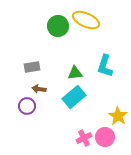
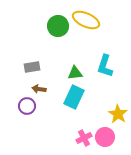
cyan rectangle: rotated 25 degrees counterclockwise
yellow star: moved 2 px up
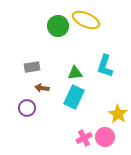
brown arrow: moved 3 px right, 1 px up
purple circle: moved 2 px down
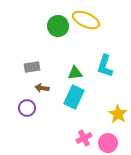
pink circle: moved 3 px right, 6 px down
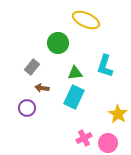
green circle: moved 17 px down
gray rectangle: rotated 42 degrees counterclockwise
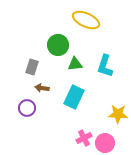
green circle: moved 2 px down
gray rectangle: rotated 21 degrees counterclockwise
green triangle: moved 9 px up
yellow star: rotated 30 degrees counterclockwise
pink circle: moved 3 px left
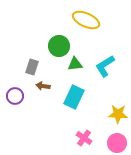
green circle: moved 1 px right, 1 px down
cyan L-shape: rotated 40 degrees clockwise
brown arrow: moved 1 px right, 2 px up
purple circle: moved 12 px left, 12 px up
pink cross: rotated 28 degrees counterclockwise
pink circle: moved 12 px right
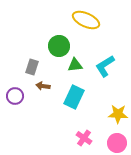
green triangle: moved 1 px down
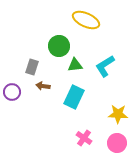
purple circle: moved 3 px left, 4 px up
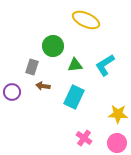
green circle: moved 6 px left
cyan L-shape: moved 1 px up
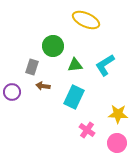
pink cross: moved 3 px right, 8 px up
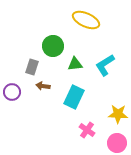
green triangle: moved 1 px up
